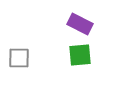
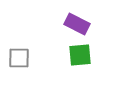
purple rectangle: moved 3 px left
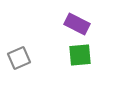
gray square: rotated 25 degrees counterclockwise
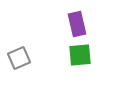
purple rectangle: rotated 50 degrees clockwise
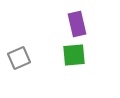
green square: moved 6 px left
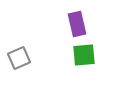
green square: moved 10 px right
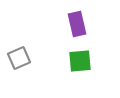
green square: moved 4 px left, 6 px down
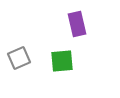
green square: moved 18 px left
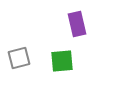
gray square: rotated 10 degrees clockwise
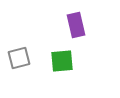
purple rectangle: moved 1 px left, 1 px down
